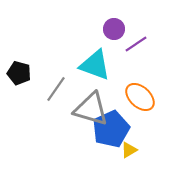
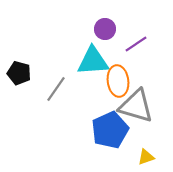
purple circle: moved 9 px left
cyan triangle: moved 2 px left, 4 px up; rotated 24 degrees counterclockwise
orange ellipse: moved 22 px left, 16 px up; rotated 40 degrees clockwise
gray triangle: moved 45 px right, 3 px up
blue pentagon: moved 1 px left, 1 px down
yellow triangle: moved 17 px right, 7 px down; rotated 12 degrees clockwise
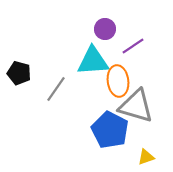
purple line: moved 3 px left, 2 px down
blue pentagon: rotated 21 degrees counterclockwise
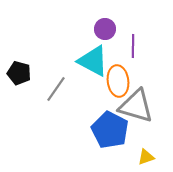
purple line: rotated 55 degrees counterclockwise
cyan triangle: rotated 32 degrees clockwise
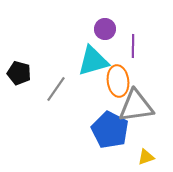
cyan triangle: rotated 44 degrees counterclockwise
gray triangle: rotated 24 degrees counterclockwise
